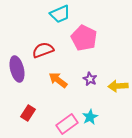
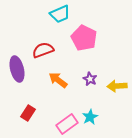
yellow arrow: moved 1 px left
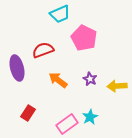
purple ellipse: moved 1 px up
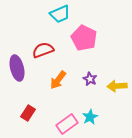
orange arrow: rotated 90 degrees counterclockwise
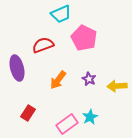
cyan trapezoid: moved 1 px right
red semicircle: moved 5 px up
purple star: moved 1 px left
